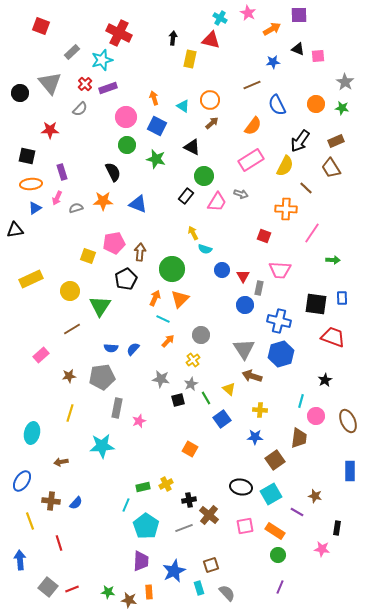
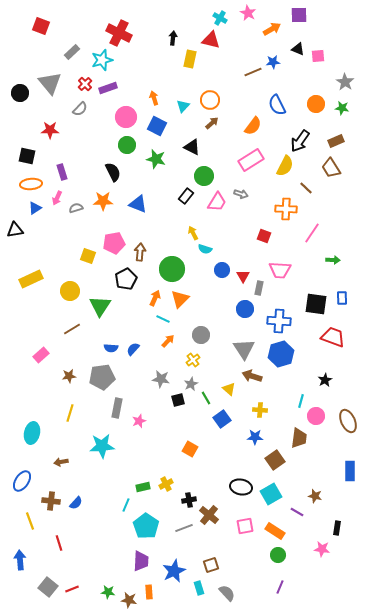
brown line at (252, 85): moved 1 px right, 13 px up
cyan triangle at (183, 106): rotated 40 degrees clockwise
blue circle at (245, 305): moved 4 px down
blue cross at (279, 321): rotated 10 degrees counterclockwise
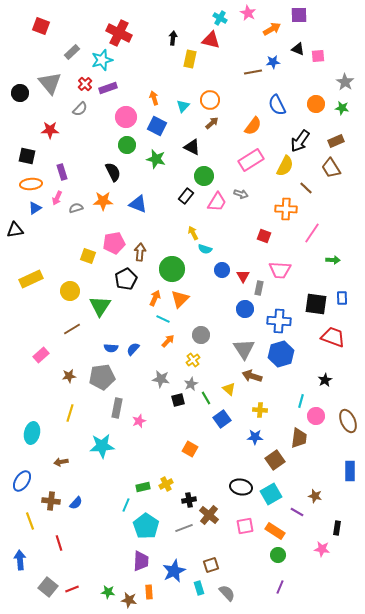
brown line at (253, 72): rotated 12 degrees clockwise
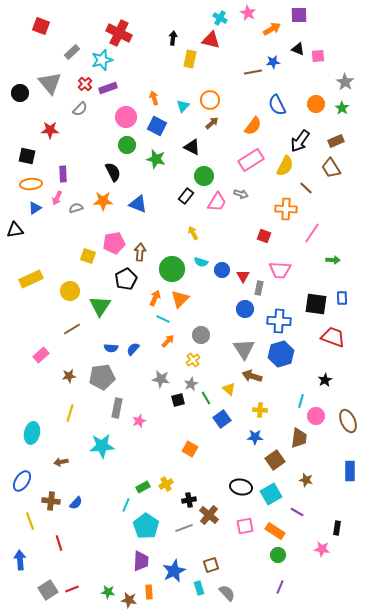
green star at (342, 108): rotated 24 degrees clockwise
purple rectangle at (62, 172): moved 1 px right, 2 px down; rotated 14 degrees clockwise
cyan semicircle at (205, 249): moved 4 px left, 13 px down
green rectangle at (143, 487): rotated 16 degrees counterclockwise
brown star at (315, 496): moved 9 px left, 16 px up
gray square at (48, 587): moved 3 px down; rotated 18 degrees clockwise
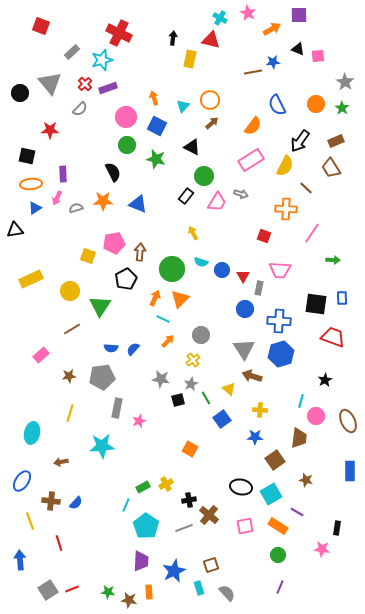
orange rectangle at (275, 531): moved 3 px right, 5 px up
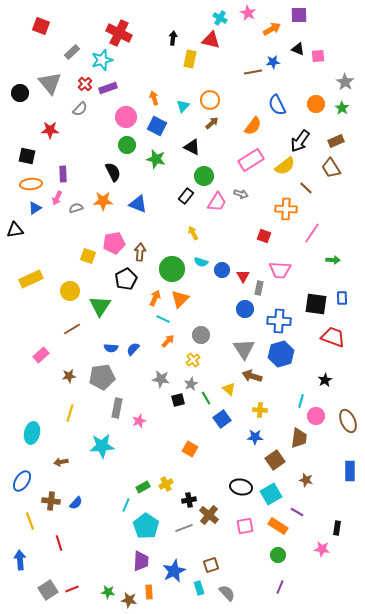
yellow semicircle at (285, 166): rotated 25 degrees clockwise
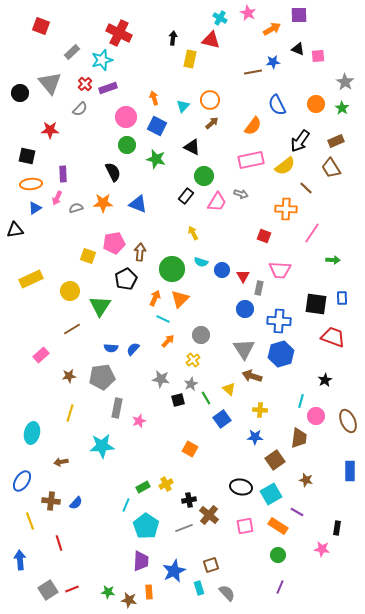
pink rectangle at (251, 160): rotated 20 degrees clockwise
orange star at (103, 201): moved 2 px down
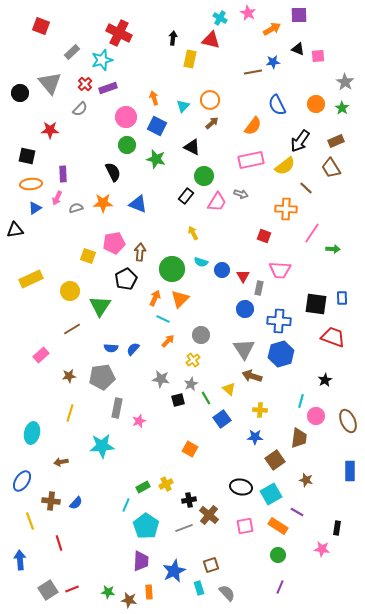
green arrow at (333, 260): moved 11 px up
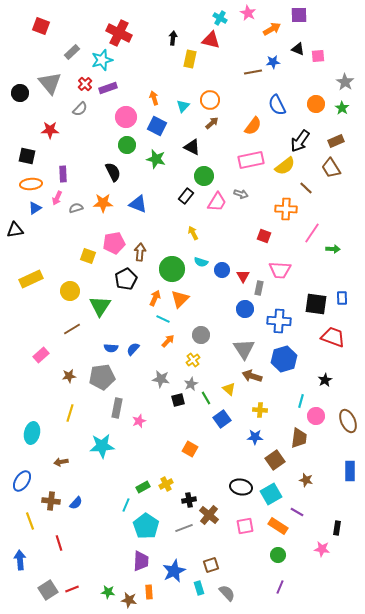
blue hexagon at (281, 354): moved 3 px right, 5 px down
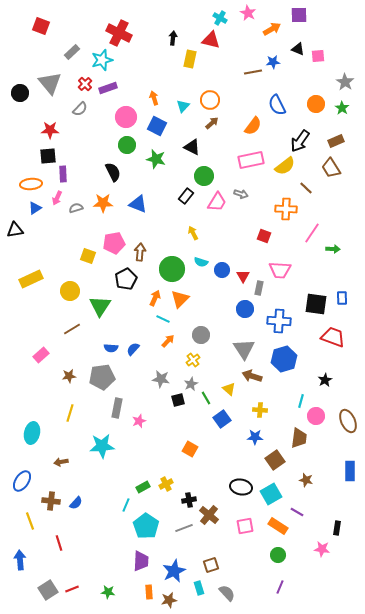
black square at (27, 156): moved 21 px right; rotated 18 degrees counterclockwise
brown star at (129, 600): moved 40 px right; rotated 21 degrees counterclockwise
